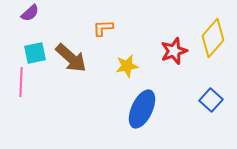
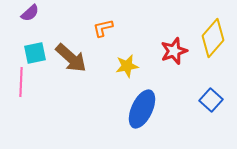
orange L-shape: rotated 10 degrees counterclockwise
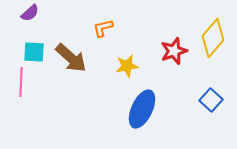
cyan square: moved 1 px left, 1 px up; rotated 15 degrees clockwise
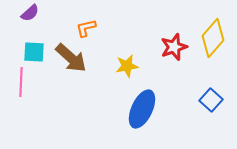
orange L-shape: moved 17 px left
red star: moved 4 px up
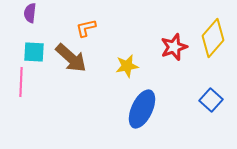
purple semicircle: rotated 138 degrees clockwise
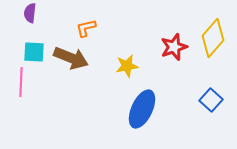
brown arrow: rotated 20 degrees counterclockwise
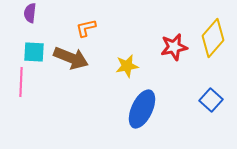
red star: rotated 8 degrees clockwise
